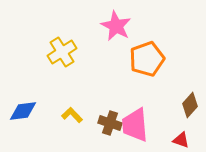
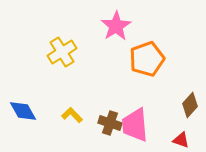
pink star: rotated 12 degrees clockwise
blue diamond: rotated 68 degrees clockwise
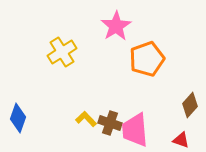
blue diamond: moved 5 px left, 7 px down; rotated 48 degrees clockwise
yellow L-shape: moved 14 px right, 4 px down
pink trapezoid: moved 5 px down
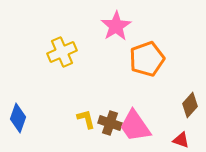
yellow cross: rotated 8 degrees clockwise
yellow L-shape: rotated 30 degrees clockwise
pink trapezoid: moved 4 px up; rotated 30 degrees counterclockwise
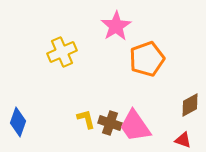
brown diamond: rotated 20 degrees clockwise
blue diamond: moved 4 px down
red triangle: moved 2 px right
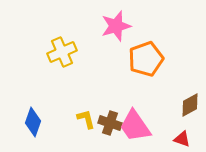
pink star: rotated 16 degrees clockwise
orange pentagon: moved 1 px left
blue diamond: moved 15 px right
red triangle: moved 1 px left, 1 px up
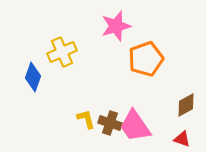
brown diamond: moved 4 px left
blue diamond: moved 45 px up
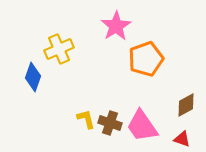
pink star: rotated 16 degrees counterclockwise
yellow cross: moved 3 px left, 3 px up
pink trapezoid: moved 7 px right
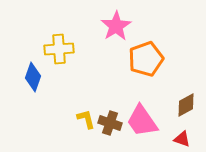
yellow cross: rotated 20 degrees clockwise
pink trapezoid: moved 5 px up
